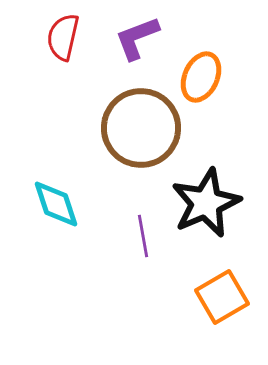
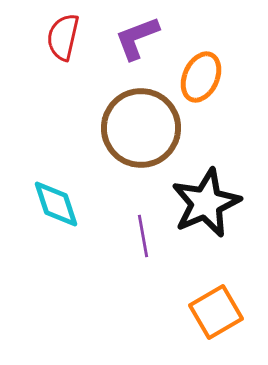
orange square: moved 6 px left, 15 px down
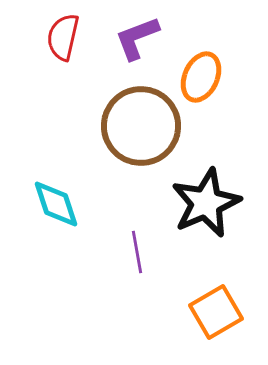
brown circle: moved 2 px up
purple line: moved 6 px left, 16 px down
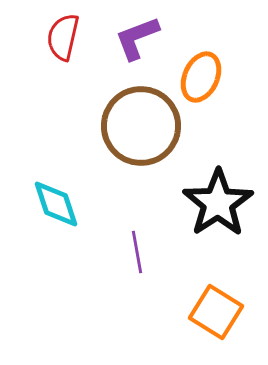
black star: moved 12 px right; rotated 10 degrees counterclockwise
orange square: rotated 28 degrees counterclockwise
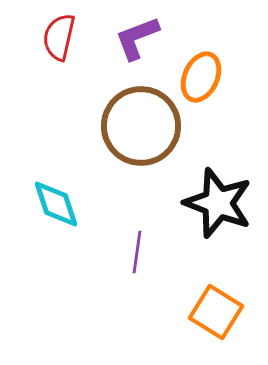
red semicircle: moved 4 px left
black star: rotated 18 degrees counterclockwise
purple line: rotated 18 degrees clockwise
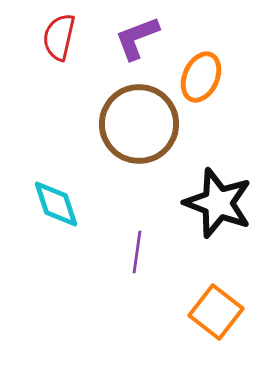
brown circle: moved 2 px left, 2 px up
orange square: rotated 6 degrees clockwise
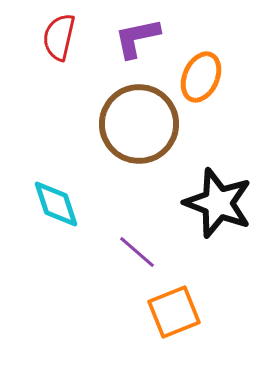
purple L-shape: rotated 9 degrees clockwise
purple line: rotated 57 degrees counterclockwise
orange square: moved 42 px left; rotated 30 degrees clockwise
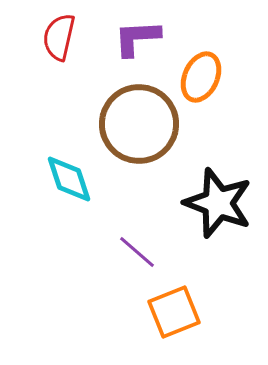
purple L-shape: rotated 9 degrees clockwise
cyan diamond: moved 13 px right, 25 px up
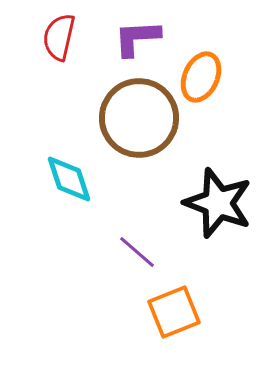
brown circle: moved 6 px up
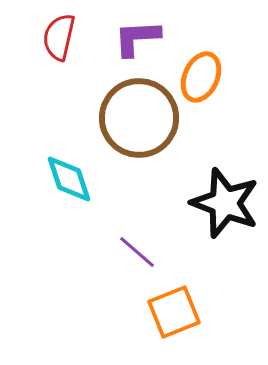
black star: moved 7 px right
